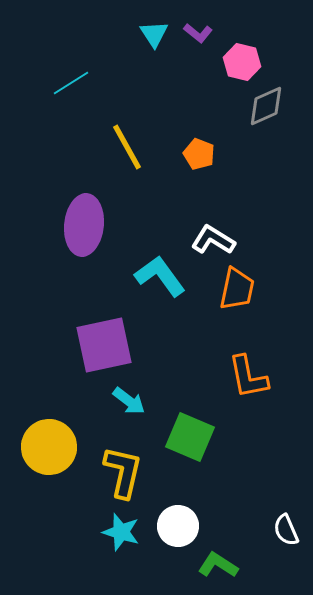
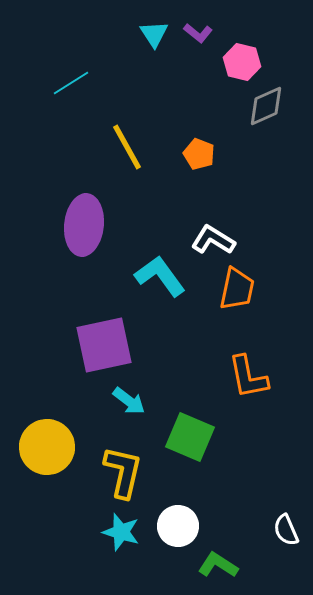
yellow circle: moved 2 px left
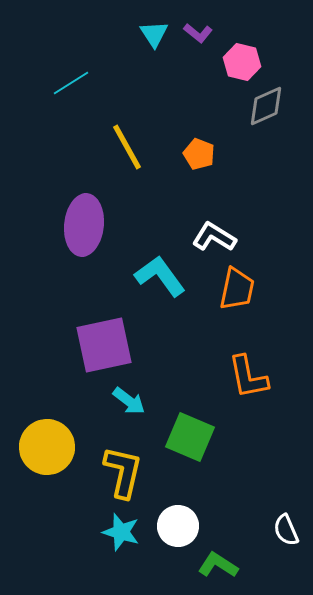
white L-shape: moved 1 px right, 3 px up
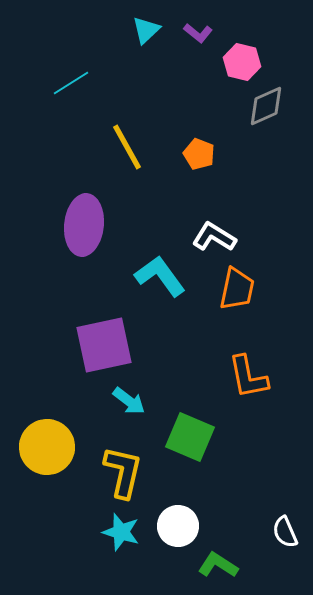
cyan triangle: moved 8 px left, 4 px up; rotated 20 degrees clockwise
white semicircle: moved 1 px left, 2 px down
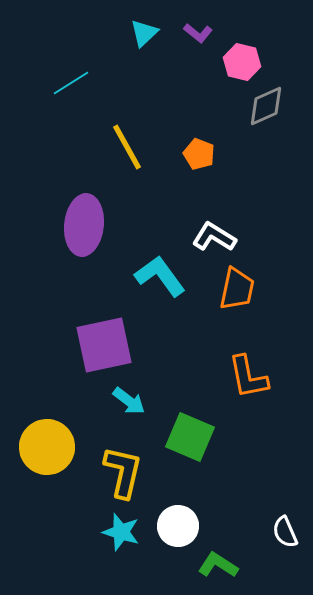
cyan triangle: moved 2 px left, 3 px down
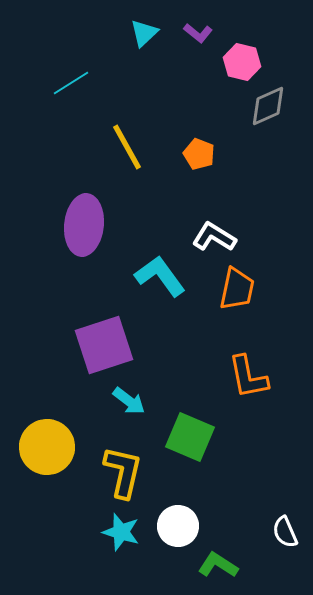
gray diamond: moved 2 px right
purple square: rotated 6 degrees counterclockwise
